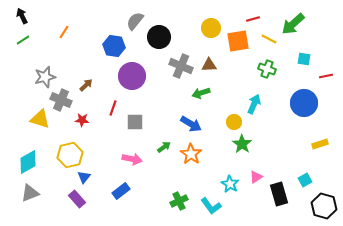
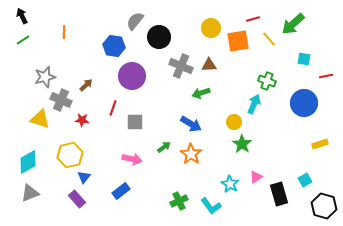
orange line at (64, 32): rotated 32 degrees counterclockwise
yellow line at (269, 39): rotated 21 degrees clockwise
green cross at (267, 69): moved 12 px down
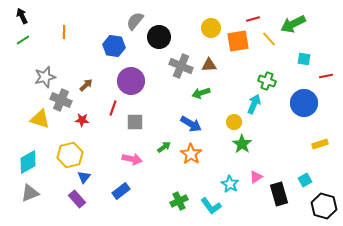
green arrow at (293, 24): rotated 15 degrees clockwise
purple circle at (132, 76): moved 1 px left, 5 px down
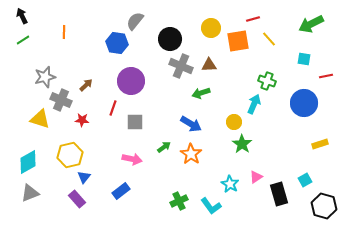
green arrow at (293, 24): moved 18 px right
black circle at (159, 37): moved 11 px right, 2 px down
blue hexagon at (114, 46): moved 3 px right, 3 px up
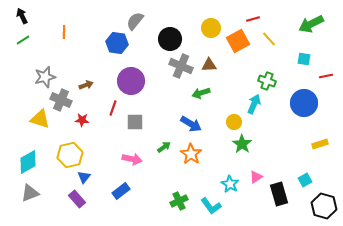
orange square at (238, 41): rotated 20 degrees counterclockwise
brown arrow at (86, 85): rotated 24 degrees clockwise
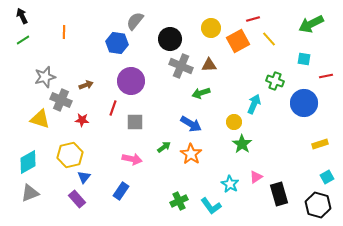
green cross at (267, 81): moved 8 px right
cyan square at (305, 180): moved 22 px right, 3 px up
blue rectangle at (121, 191): rotated 18 degrees counterclockwise
black hexagon at (324, 206): moved 6 px left, 1 px up
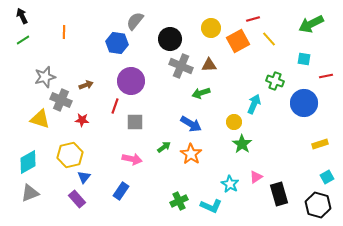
red line at (113, 108): moved 2 px right, 2 px up
cyan L-shape at (211, 206): rotated 30 degrees counterclockwise
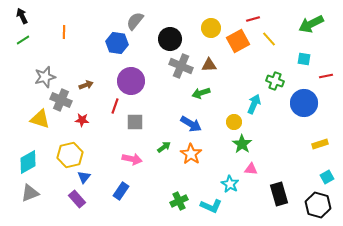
pink triangle at (256, 177): moved 5 px left, 8 px up; rotated 40 degrees clockwise
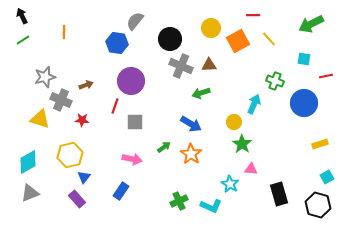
red line at (253, 19): moved 4 px up; rotated 16 degrees clockwise
